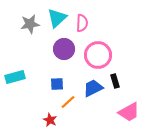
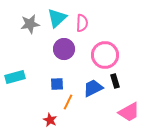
pink circle: moved 7 px right
orange line: rotated 21 degrees counterclockwise
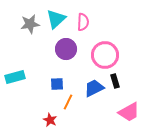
cyan triangle: moved 1 px left, 1 px down
pink semicircle: moved 1 px right, 1 px up
purple circle: moved 2 px right
blue trapezoid: moved 1 px right
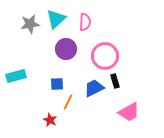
pink semicircle: moved 2 px right
pink circle: moved 1 px down
cyan rectangle: moved 1 px right, 1 px up
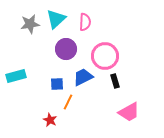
blue trapezoid: moved 11 px left, 11 px up
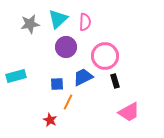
cyan triangle: moved 2 px right
purple circle: moved 2 px up
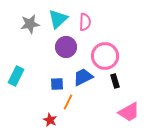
cyan rectangle: rotated 48 degrees counterclockwise
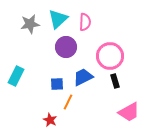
pink circle: moved 5 px right
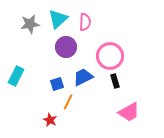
blue square: rotated 16 degrees counterclockwise
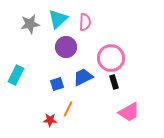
pink circle: moved 1 px right, 2 px down
cyan rectangle: moved 1 px up
black rectangle: moved 1 px left, 1 px down
orange line: moved 7 px down
red star: rotated 24 degrees counterclockwise
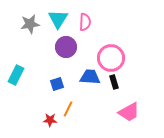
cyan triangle: rotated 15 degrees counterclockwise
blue trapezoid: moved 7 px right; rotated 30 degrees clockwise
